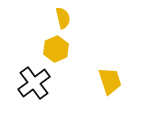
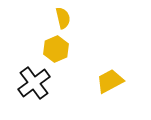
yellow trapezoid: rotated 100 degrees counterclockwise
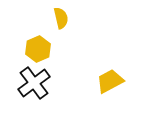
yellow semicircle: moved 2 px left
yellow hexagon: moved 18 px left
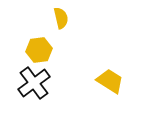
yellow hexagon: moved 1 px right, 1 px down; rotated 15 degrees clockwise
yellow trapezoid: rotated 60 degrees clockwise
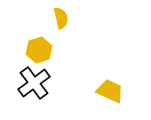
yellow hexagon: rotated 10 degrees counterclockwise
yellow trapezoid: moved 10 px down; rotated 8 degrees counterclockwise
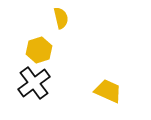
yellow trapezoid: moved 2 px left
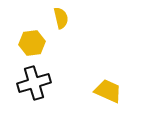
yellow hexagon: moved 7 px left, 7 px up; rotated 10 degrees clockwise
black cross: rotated 20 degrees clockwise
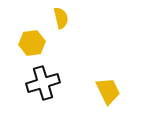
black cross: moved 9 px right
yellow trapezoid: rotated 40 degrees clockwise
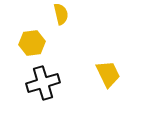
yellow semicircle: moved 4 px up
yellow trapezoid: moved 17 px up
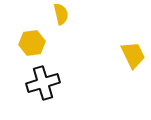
yellow trapezoid: moved 25 px right, 19 px up
